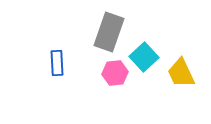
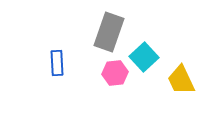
yellow trapezoid: moved 7 px down
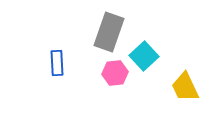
cyan square: moved 1 px up
yellow trapezoid: moved 4 px right, 7 px down
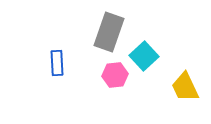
pink hexagon: moved 2 px down
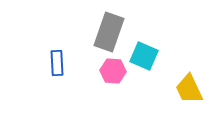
cyan square: rotated 24 degrees counterclockwise
pink hexagon: moved 2 px left, 4 px up; rotated 10 degrees clockwise
yellow trapezoid: moved 4 px right, 2 px down
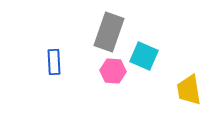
blue rectangle: moved 3 px left, 1 px up
yellow trapezoid: moved 1 px down; rotated 16 degrees clockwise
